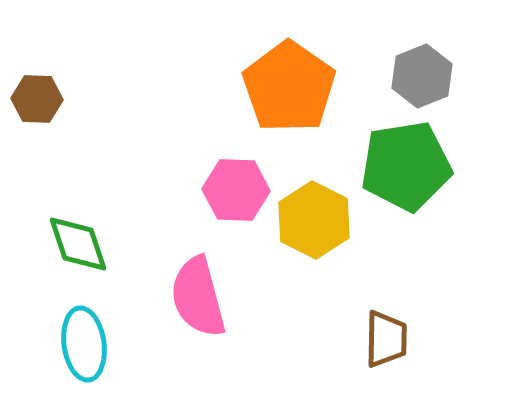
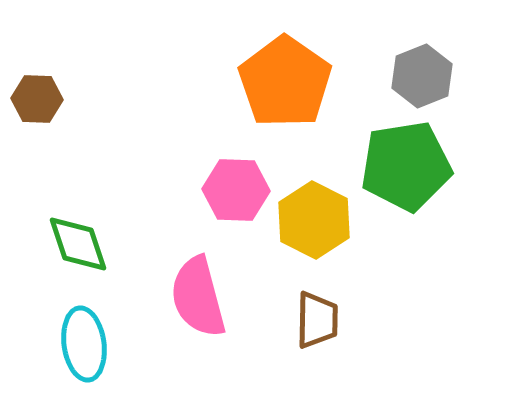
orange pentagon: moved 4 px left, 5 px up
brown trapezoid: moved 69 px left, 19 px up
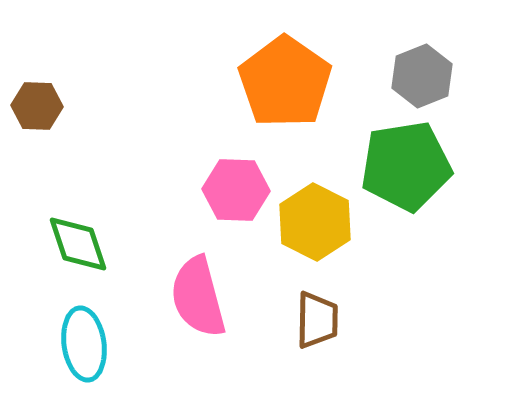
brown hexagon: moved 7 px down
yellow hexagon: moved 1 px right, 2 px down
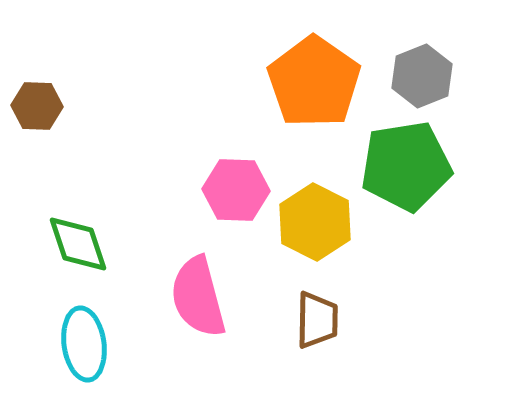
orange pentagon: moved 29 px right
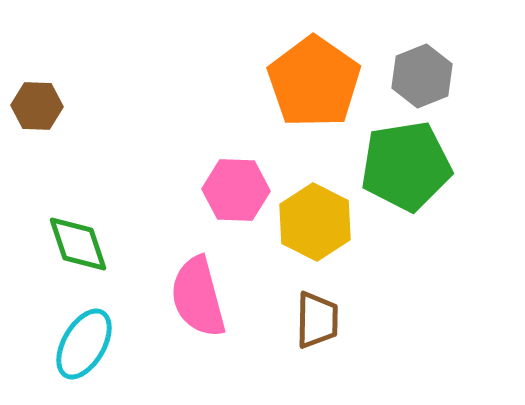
cyan ellipse: rotated 38 degrees clockwise
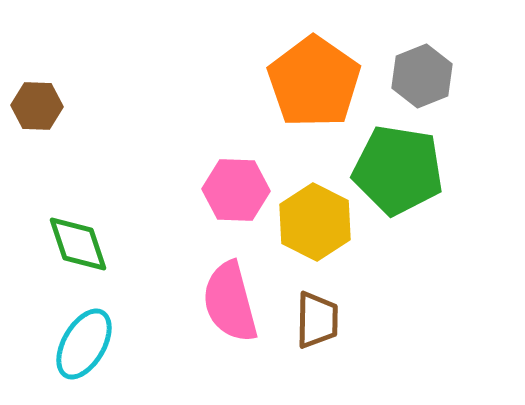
green pentagon: moved 8 px left, 4 px down; rotated 18 degrees clockwise
pink semicircle: moved 32 px right, 5 px down
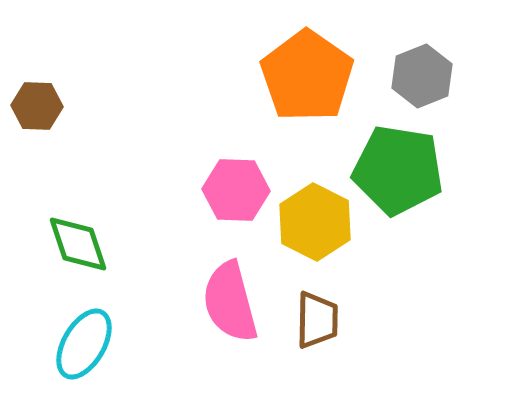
orange pentagon: moved 7 px left, 6 px up
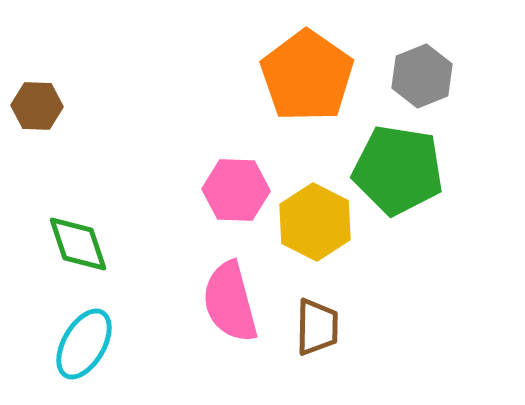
brown trapezoid: moved 7 px down
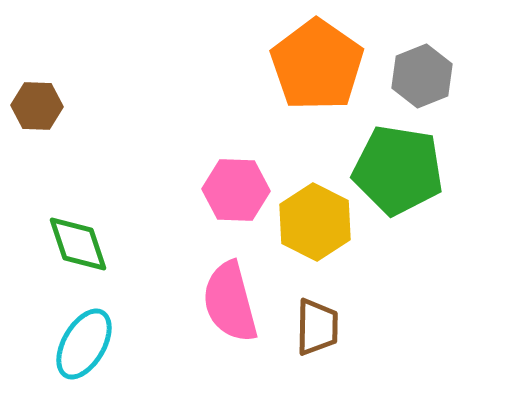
orange pentagon: moved 10 px right, 11 px up
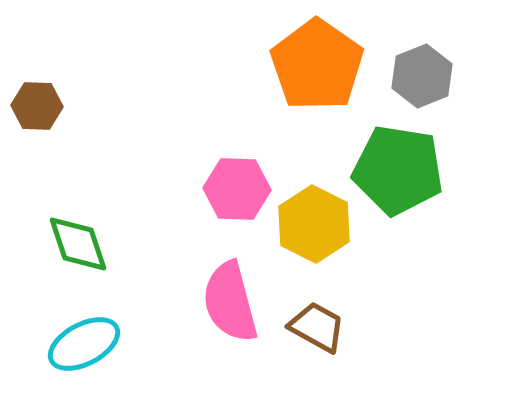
pink hexagon: moved 1 px right, 1 px up
yellow hexagon: moved 1 px left, 2 px down
brown trapezoid: rotated 62 degrees counterclockwise
cyan ellipse: rotated 32 degrees clockwise
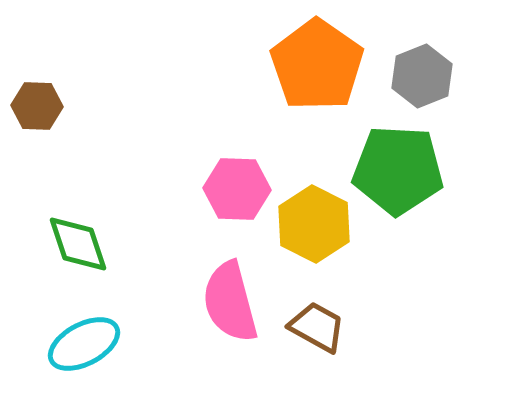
green pentagon: rotated 6 degrees counterclockwise
